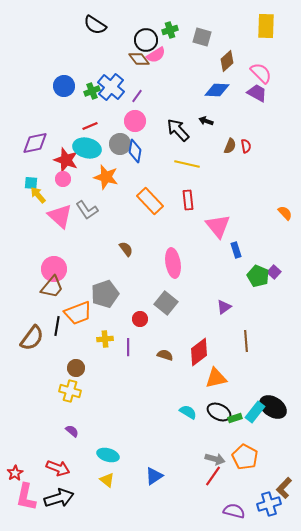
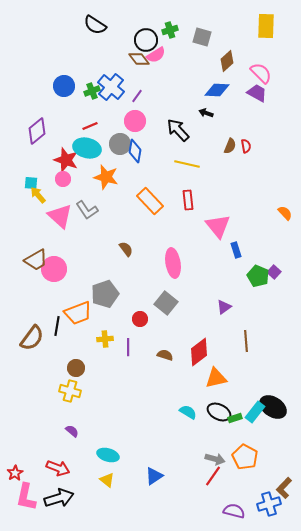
black arrow at (206, 121): moved 8 px up
purple diamond at (35, 143): moved 2 px right, 12 px up; rotated 28 degrees counterclockwise
brown trapezoid at (52, 287): moved 16 px left, 27 px up; rotated 20 degrees clockwise
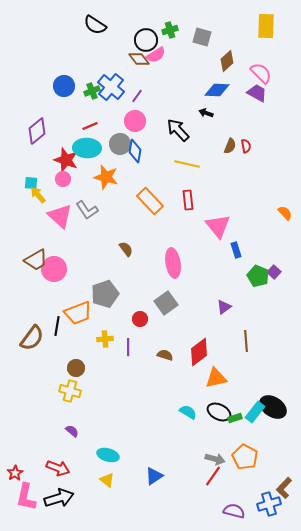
cyan ellipse at (87, 148): rotated 12 degrees counterclockwise
gray square at (166, 303): rotated 15 degrees clockwise
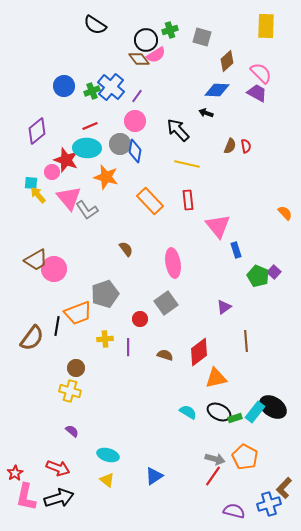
pink circle at (63, 179): moved 11 px left, 7 px up
pink triangle at (60, 216): moved 9 px right, 18 px up; rotated 8 degrees clockwise
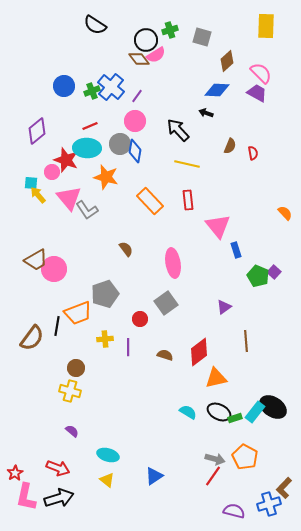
red semicircle at (246, 146): moved 7 px right, 7 px down
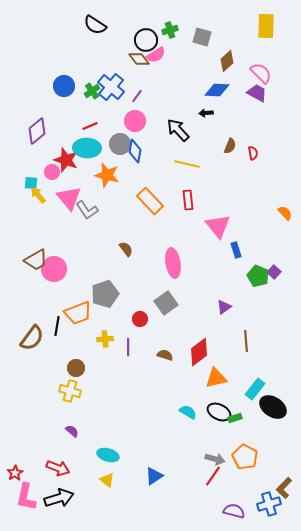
green cross at (92, 91): rotated 14 degrees counterclockwise
black arrow at (206, 113): rotated 24 degrees counterclockwise
orange star at (106, 177): moved 1 px right, 2 px up
cyan rectangle at (255, 412): moved 23 px up
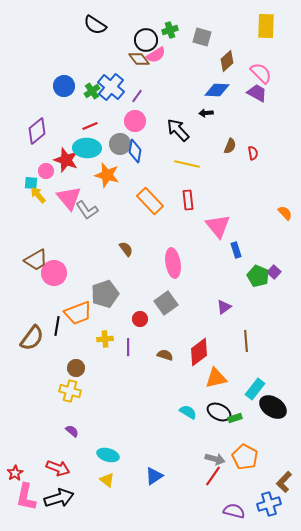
pink circle at (52, 172): moved 6 px left, 1 px up
pink circle at (54, 269): moved 4 px down
brown L-shape at (284, 488): moved 6 px up
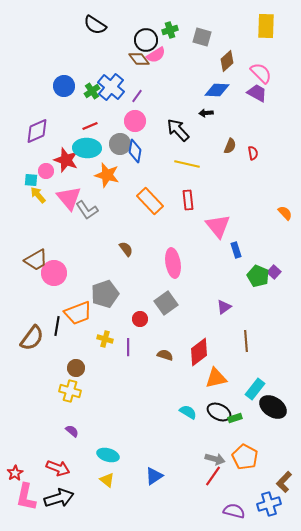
purple diamond at (37, 131): rotated 16 degrees clockwise
cyan square at (31, 183): moved 3 px up
yellow cross at (105, 339): rotated 21 degrees clockwise
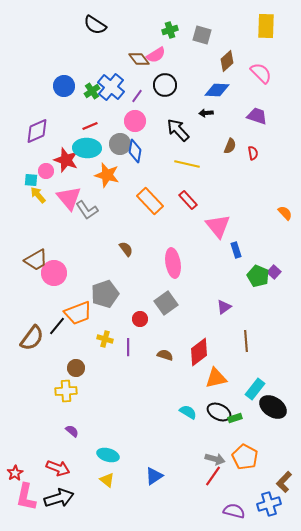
gray square at (202, 37): moved 2 px up
black circle at (146, 40): moved 19 px right, 45 px down
purple trapezoid at (257, 93): moved 23 px down; rotated 10 degrees counterclockwise
red rectangle at (188, 200): rotated 36 degrees counterclockwise
black line at (57, 326): rotated 30 degrees clockwise
yellow cross at (70, 391): moved 4 px left; rotated 20 degrees counterclockwise
